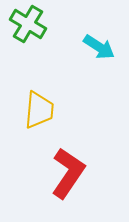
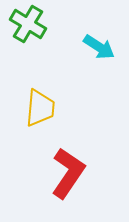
yellow trapezoid: moved 1 px right, 2 px up
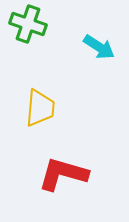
green cross: rotated 12 degrees counterclockwise
red L-shape: moved 5 px left, 1 px down; rotated 108 degrees counterclockwise
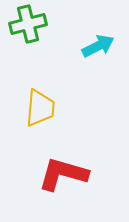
green cross: rotated 33 degrees counterclockwise
cyan arrow: moved 1 px left, 1 px up; rotated 60 degrees counterclockwise
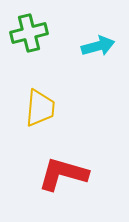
green cross: moved 1 px right, 9 px down
cyan arrow: rotated 12 degrees clockwise
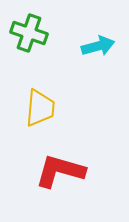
green cross: rotated 33 degrees clockwise
red L-shape: moved 3 px left, 3 px up
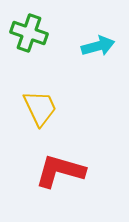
yellow trapezoid: rotated 30 degrees counterclockwise
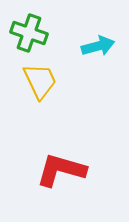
yellow trapezoid: moved 27 px up
red L-shape: moved 1 px right, 1 px up
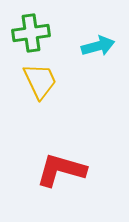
green cross: moved 2 px right; rotated 27 degrees counterclockwise
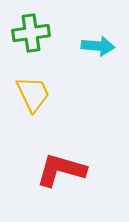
cyan arrow: rotated 20 degrees clockwise
yellow trapezoid: moved 7 px left, 13 px down
